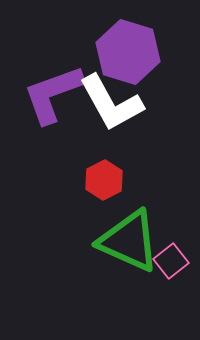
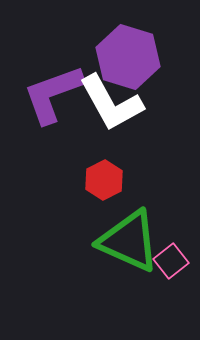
purple hexagon: moved 5 px down
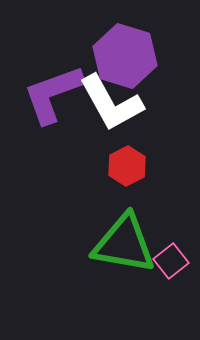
purple hexagon: moved 3 px left, 1 px up
red hexagon: moved 23 px right, 14 px up
green triangle: moved 5 px left, 3 px down; rotated 14 degrees counterclockwise
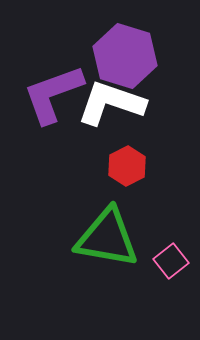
white L-shape: rotated 138 degrees clockwise
green triangle: moved 17 px left, 6 px up
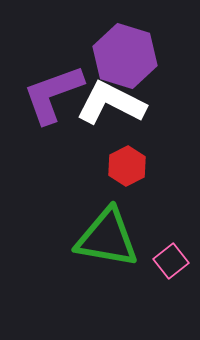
white L-shape: rotated 8 degrees clockwise
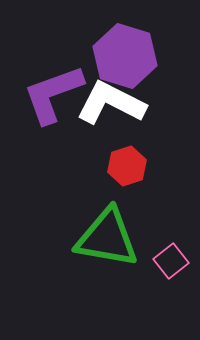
red hexagon: rotated 9 degrees clockwise
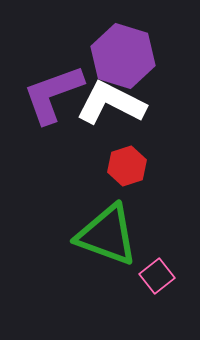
purple hexagon: moved 2 px left
green triangle: moved 3 px up; rotated 10 degrees clockwise
pink square: moved 14 px left, 15 px down
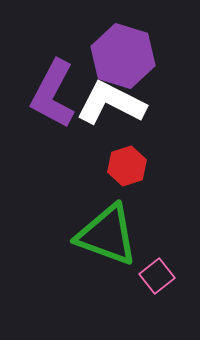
purple L-shape: rotated 42 degrees counterclockwise
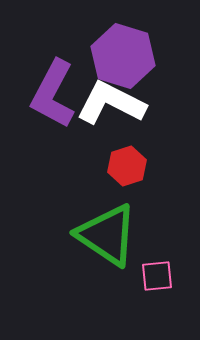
green triangle: rotated 14 degrees clockwise
pink square: rotated 32 degrees clockwise
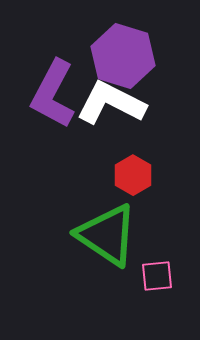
red hexagon: moved 6 px right, 9 px down; rotated 12 degrees counterclockwise
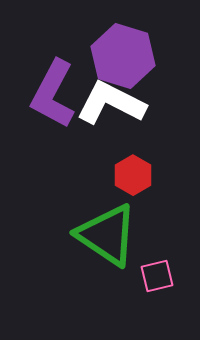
pink square: rotated 8 degrees counterclockwise
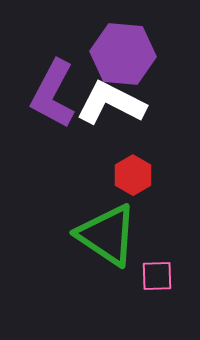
purple hexagon: moved 2 px up; rotated 12 degrees counterclockwise
pink square: rotated 12 degrees clockwise
